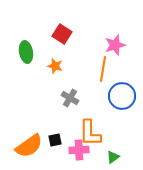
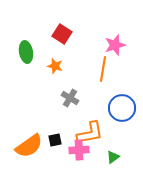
blue circle: moved 12 px down
orange L-shape: rotated 100 degrees counterclockwise
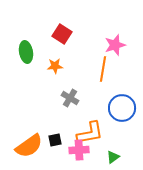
orange star: rotated 21 degrees counterclockwise
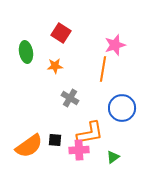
red square: moved 1 px left, 1 px up
black square: rotated 16 degrees clockwise
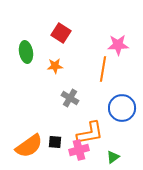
pink star: moved 3 px right; rotated 15 degrees clockwise
black square: moved 2 px down
pink cross: rotated 12 degrees counterclockwise
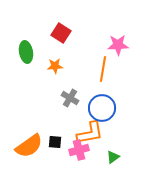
blue circle: moved 20 px left
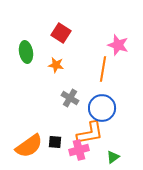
pink star: rotated 20 degrees clockwise
orange star: moved 1 px right, 1 px up; rotated 14 degrees clockwise
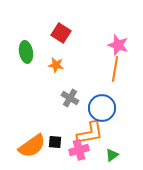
orange line: moved 12 px right
orange semicircle: moved 3 px right
green triangle: moved 1 px left, 2 px up
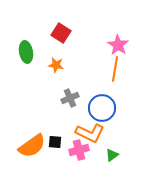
pink star: rotated 15 degrees clockwise
gray cross: rotated 36 degrees clockwise
orange L-shape: rotated 36 degrees clockwise
